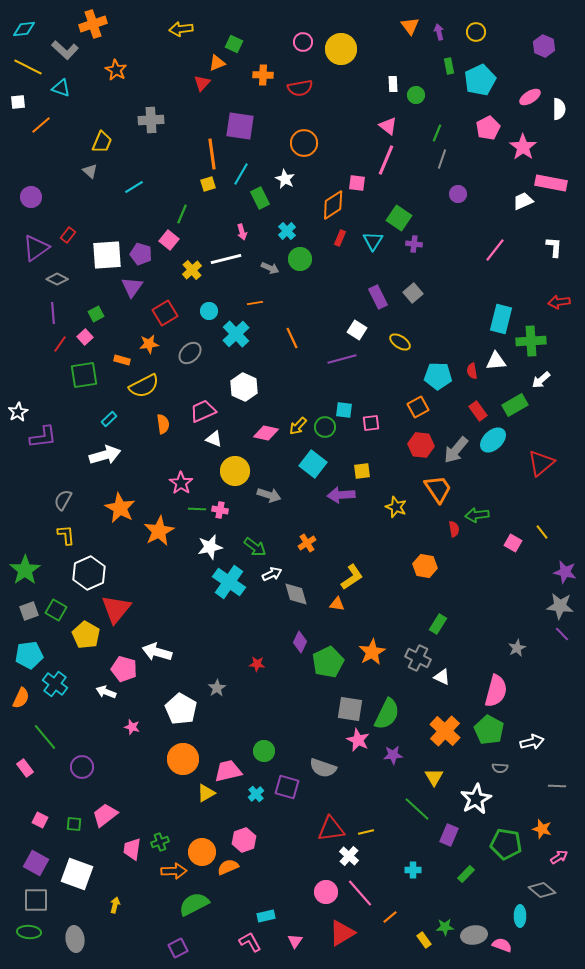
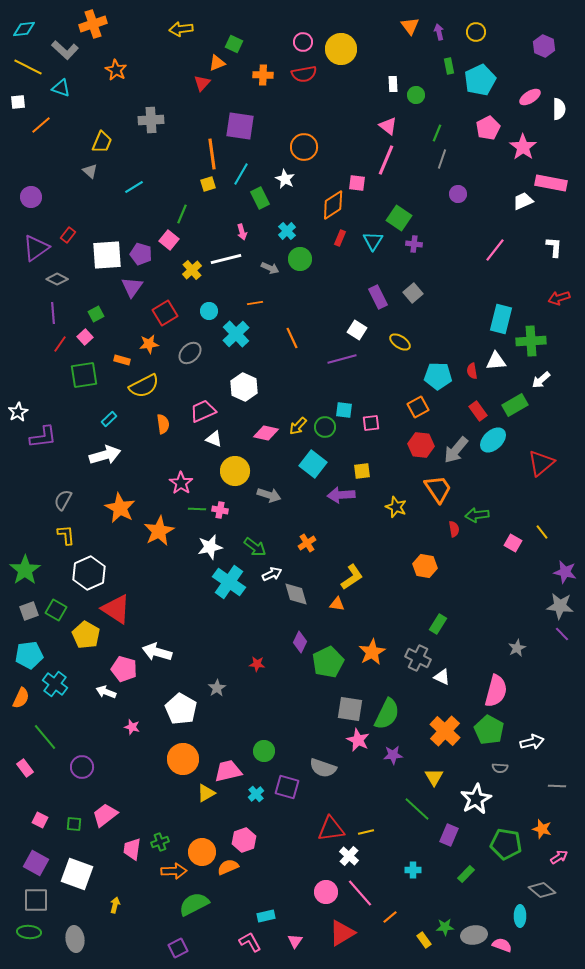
red semicircle at (300, 88): moved 4 px right, 14 px up
orange circle at (304, 143): moved 4 px down
red arrow at (559, 302): moved 4 px up; rotated 10 degrees counterclockwise
red triangle at (116, 609): rotated 36 degrees counterclockwise
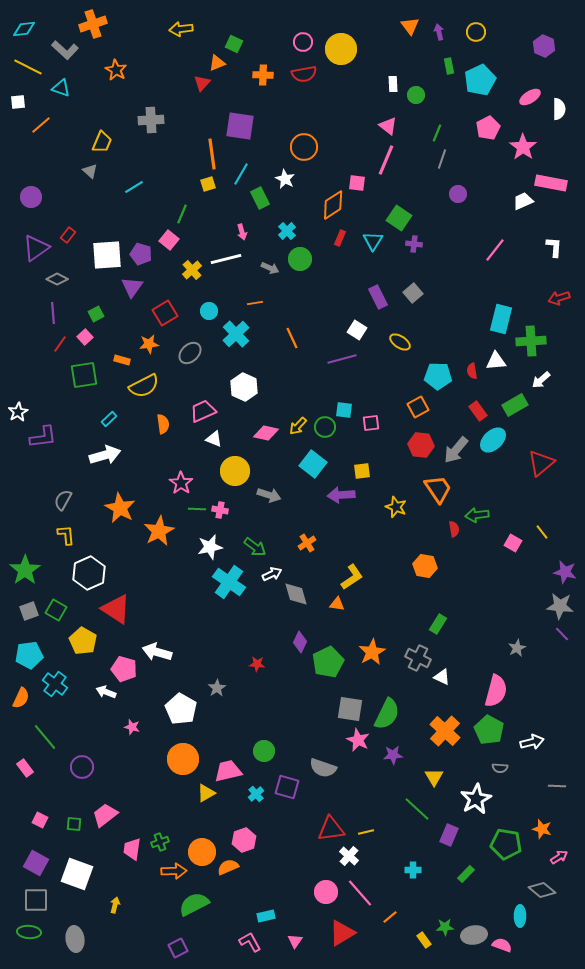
yellow pentagon at (86, 635): moved 3 px left, 6 px down
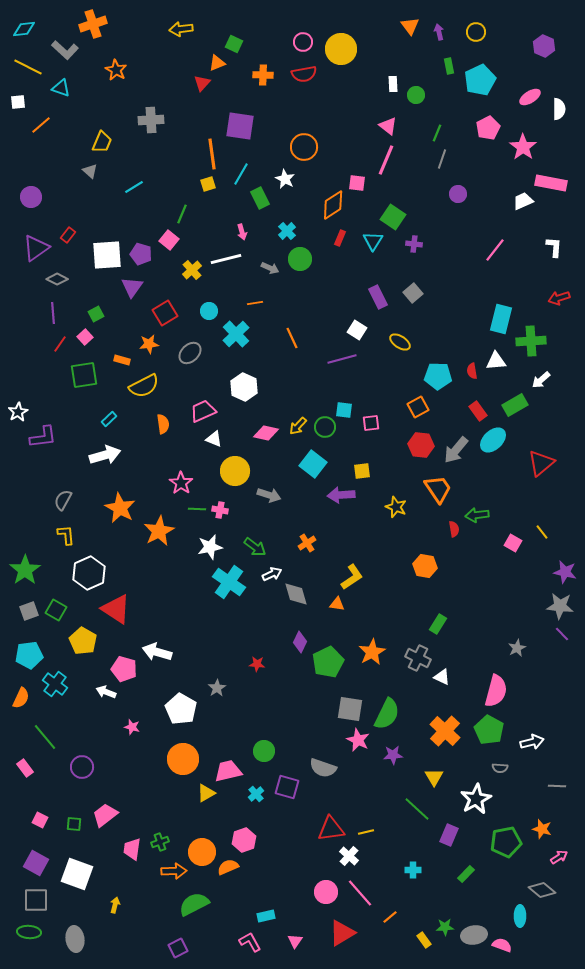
green square at (399, 218): moved 6 px left, 1 px up
green pentagon at (506, 844): moved 2 px up; rotated 20 degrees counterclockwise
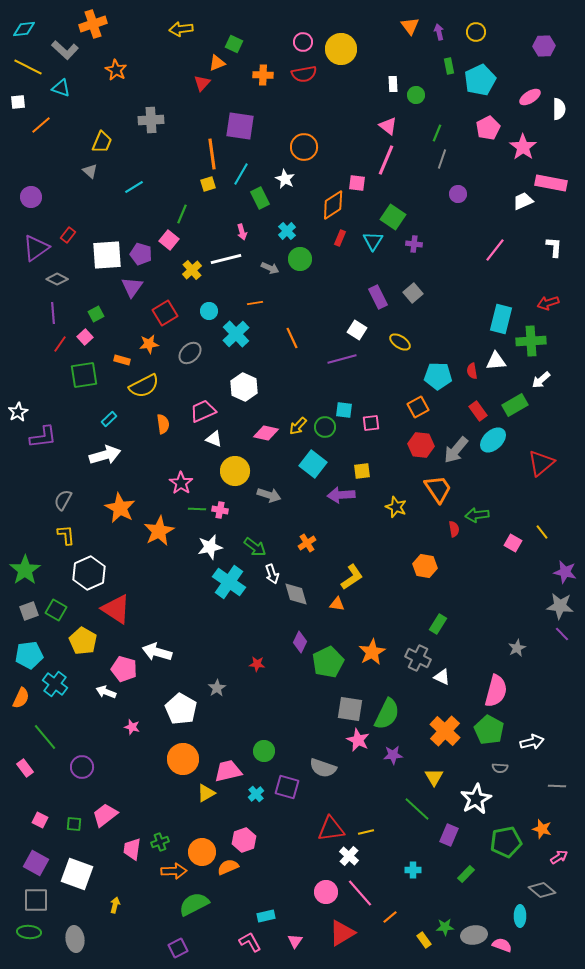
purple hexagon at (544, 46): rotated 25 degrees counterclockwise
red arrow at (559, 298): moved 11 px left, 5 px down
white arrow at (272, 574): rotated 96 degrees clockwise
